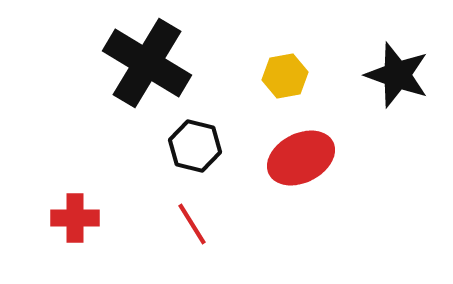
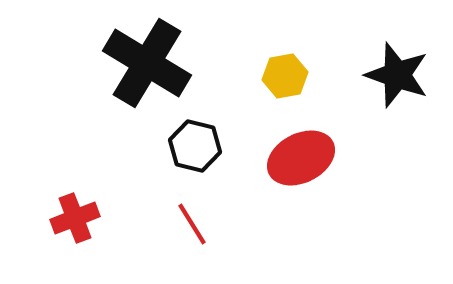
red cross: rotated 21 degrees counterclockwise
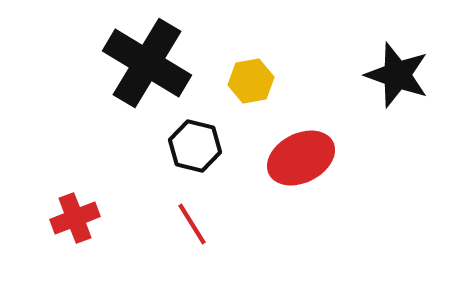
yellow hexagon: moved 34 px left, 5 px down
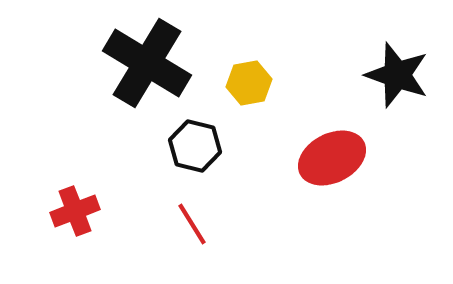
yellow hexagon: moved 2 px left, 2 px down
red ellipse: moved 31 px right
red cross: moved 7 px up
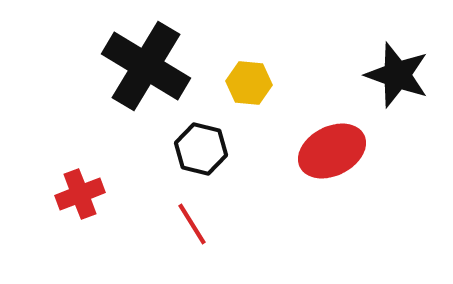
black cross: moved 1 px left, 3 px down
yellow hexagon: rotated 15 degrees clockwise
black hexagon: moved 6 px right, 3 px down
red ellipse: moved 7 px up
red cross: moved 5 px right, 17 px up
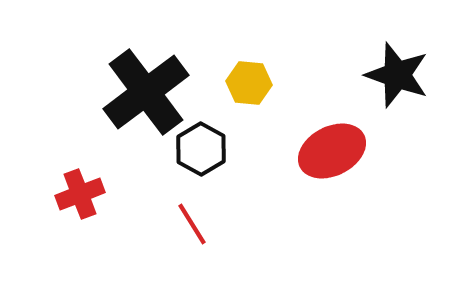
black cross: moved 26 px down; rotated 22 degrees clockwise
black hexagon: rotated 15 degrees clockwise
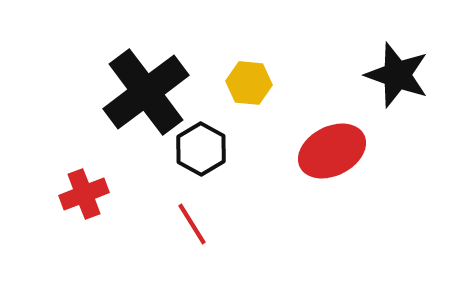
red cross: moved 4 px right
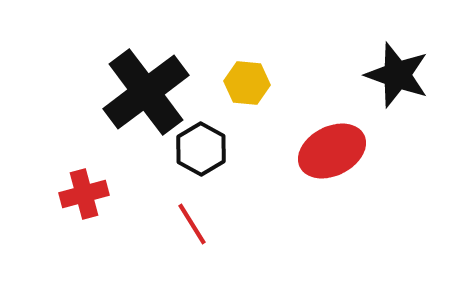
yellow hexagon: moved 2 px left
red cross: rotated 6 degrees clockwise
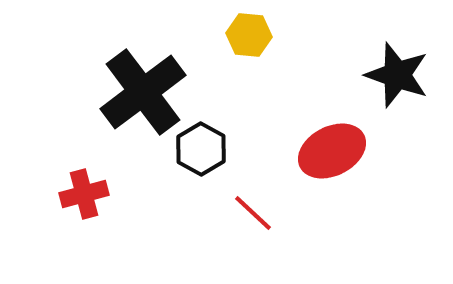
yellow hexagon: moved 2 px right, 48 px up
black cross: moved 3 px left
red line: moved 61 px right, 11 px up; rotated 15 degrees counterclockwise
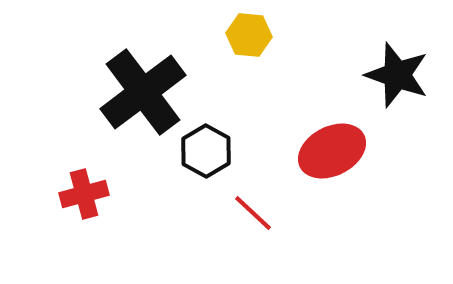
black hexagon: moved 5 px right, 2 px down
